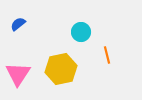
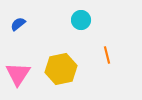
cyan circle: moved 12 px up
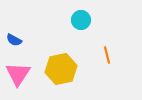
blue semicircle: moved 4 px left, 16 px down; rotated 112 degrees counterclockwise
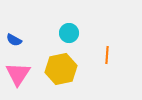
cyan circle: moved 12 px left, 13 px down
orange line: rotated 18 degrees clockwise
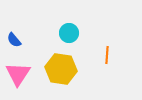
blue semicircle: rotated 21 degrees clockwise
yellow hexagon: rotated 20 degrees clockwise
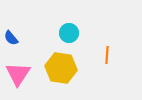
blue semicircle: moved 3 px left, 2 px up
yellow hexagon: moved 1 px up
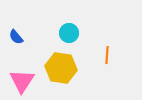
blue semicircle: moved 5 px right, 1 px up
pink triangle: moved 4 px right, 7 px down
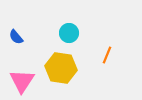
orange line: rotated 18 degrees clockwise
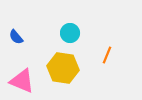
cyan circle: moved 1 px right
yellow hexagon: moved 2 px right
pink triangle: rotated 40 degrees counterclockwise
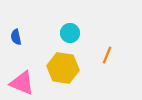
blue semicircle: rotated 28 degrees clockwise
pink triangle: moved 2 px down
